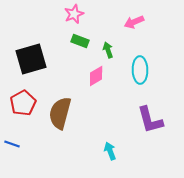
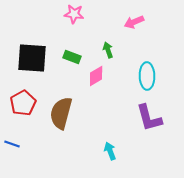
pink star: rotated 30 degrees clockwise
green rectangle: moved 8 px left, 16 px down
black square: moved 1 px right, 1 px up; rotated 20 degrees clockwise
cyan ellipse: moved 7 px right, 6 px down
brown semicircle: moved 1 px right
purple L-shape: moved 1 px left, 2 px up
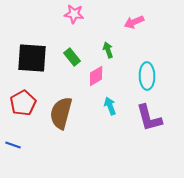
green rectangle: rotated 30 degrees clockwise
blue line: moved 1 px right, 1 px down
cyan arrow: moved 45 px up
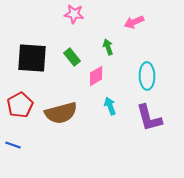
green arrow: moved 3 px up
red pentagon: moved 3 px left, 2 px down
brown semicircle: rotated 120 degrees counterclockwise
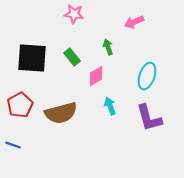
cyan ellipse: rotated 20 degrees clockwise
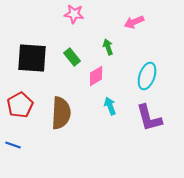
brown semicircle: rotated 72 degrees counterclockwise
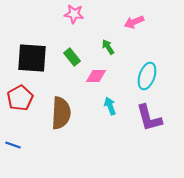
green arrow: rotated 14 degrees counterclockwise
pink diamond: rotated 30 degrees clockwise
red pentagon: moved 7 px up
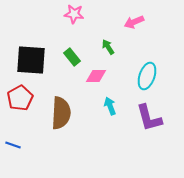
black square: moved 1 px left, 2 px down
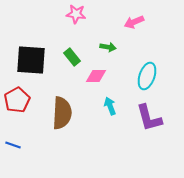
pink star: moved 2 px right
green arrow: rotated 133 degrees clockwise
red pentagon: moved 3 px left, 2 px down
brown semicircle: moved 1 px right
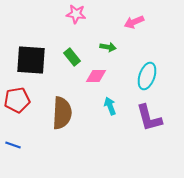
red pentagon: rotated 20 degrees clockwise
